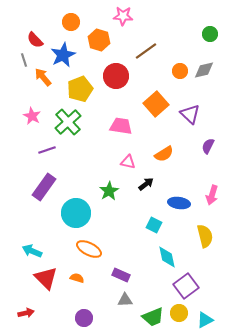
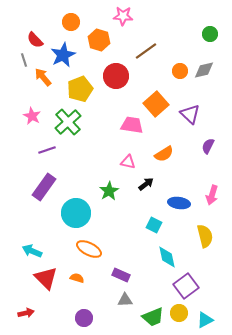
pink trapezoid at (121, 126): moved 11 px right, 1 px up
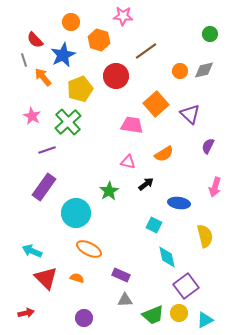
pink arrow at (212, 195): moved 3 px right, 8 px up
green trapezoid at (153, 317): moved 2 px up
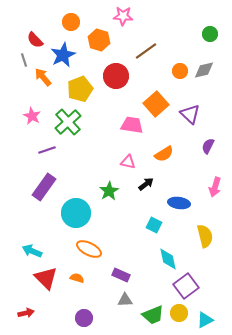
cyan diamond at (167, 257): moved 1 px right, 2 px down
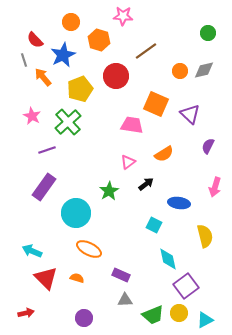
green circle at (210, 34): moved 2 px left, 1 px up
orange square at (156, 104): rotated 25 degrees counterclockwise
pink triangle at (128, 162): rotated 49 degrees counterclockwise
